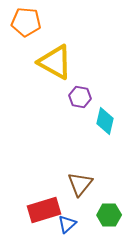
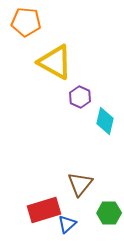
purple hexagon: rotated 15 degrees clockwise
green hexagon: moved 2 px up
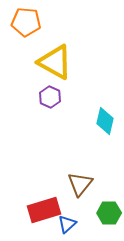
purple hexagon: moved 30 px left
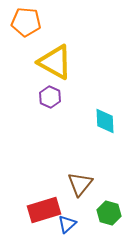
cyan diamond: rotated 16 degrees counterclockwise
green hexagon: rotated 15 degrees clockwise
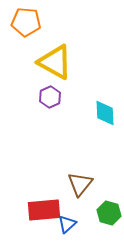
purple hexagon: rotated 10 degrees clockwise
cyan diamond: moved 8 px up
red rectangle: rotated 12 degrees clockwise
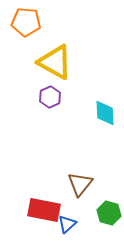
red rectangle: rotated 16 degrees clockwise
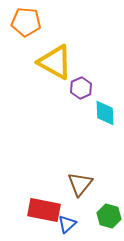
purple hexagon: moved 31 px right, 9 px up
green hexagon: moved 3 px down
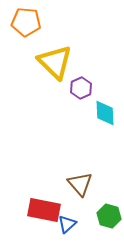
yellow triangle: rotated 15 degrees clockwise
brown triangle: rotated 20 degrees counterclockwise
